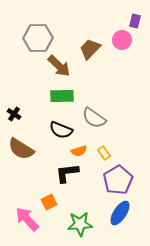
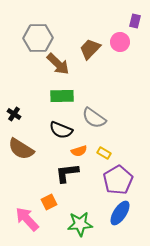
pink circle: moved 2 px left, 2 px down
brown arrow: moved 1 px left, 2 px up
yellow rectangle: rotated 24 degrees counterclockwise
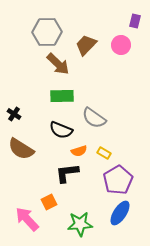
gray hexagon: moved 9 px right, 6 px up
pink circle: moved 1 px right, 3 px down
brown trapezoid: moved 4 px left, 4 px up
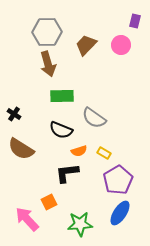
brown arrow: moved 10 px left; rotated 30 degrees clockwise
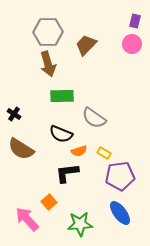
gray hexagon: moved 1 px right
pink circle: moved 11 px right, 1 px up
black semicircle: moved 4 px down
purple pentagon: moved 2 px right, 4 px up; rotated 24 degrees clockwise
orange square: rotated 14 degrees counterclockwise
blue ellipse: rotated 70 degrees counterclockwise
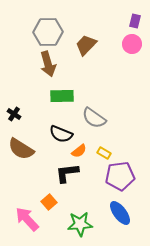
orange semicircle: rotated 21 degrees counterclockwise
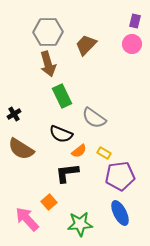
green rectangle: rotated 65 degrees clockwise
black cross: rotated 24 degrees clockwise
blue ellipse: rotated 10 degrees clockwise
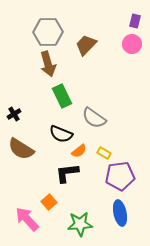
blue ellipse: rotated 15 degrees clockwise
